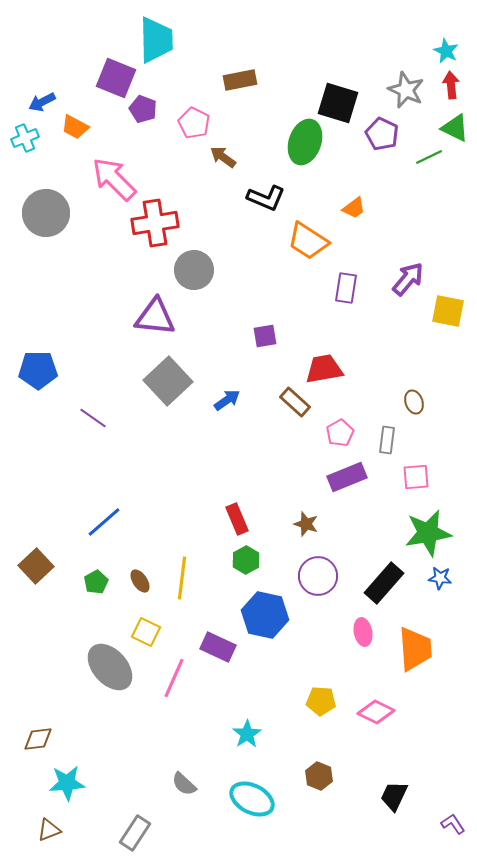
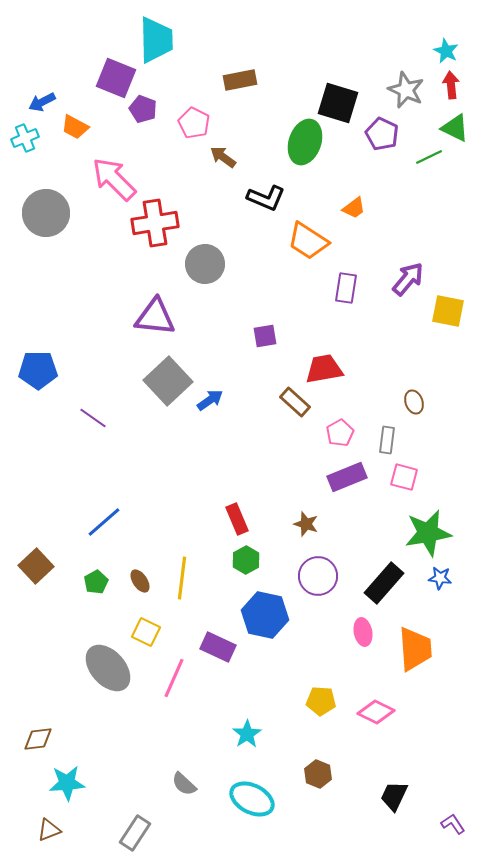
gray circle at (194, 270): moved 11 px right, 6 px up
blue arrow at (227, 400): moved 17 px left
pink square at (416, 477): moved 12 px left; rotated 20 degrees clockwise
gray ellipse at (110, 667): moved 2 px left, 1 px down
brown hexagon at (319, 776): moved 1 px left, 2 px up
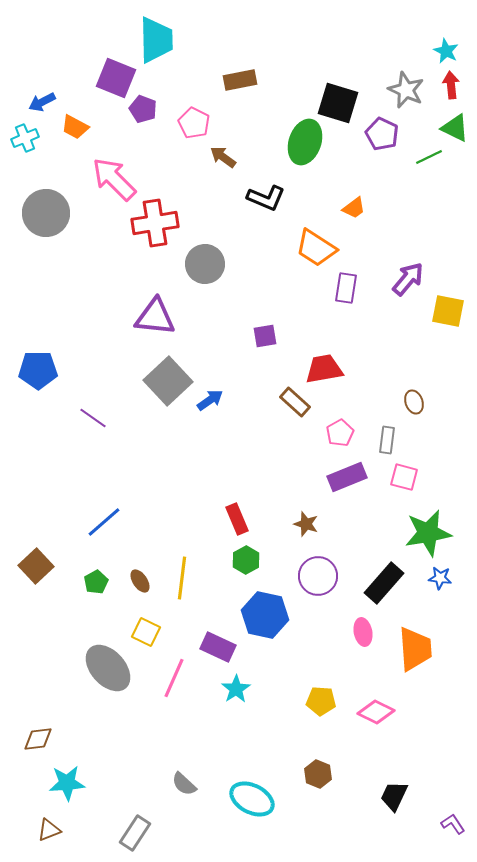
orange trapezoid at (308, 241): moved 8 px right, 7 px down
cyan star at (247, 734): moved 11 px left, 45 px up
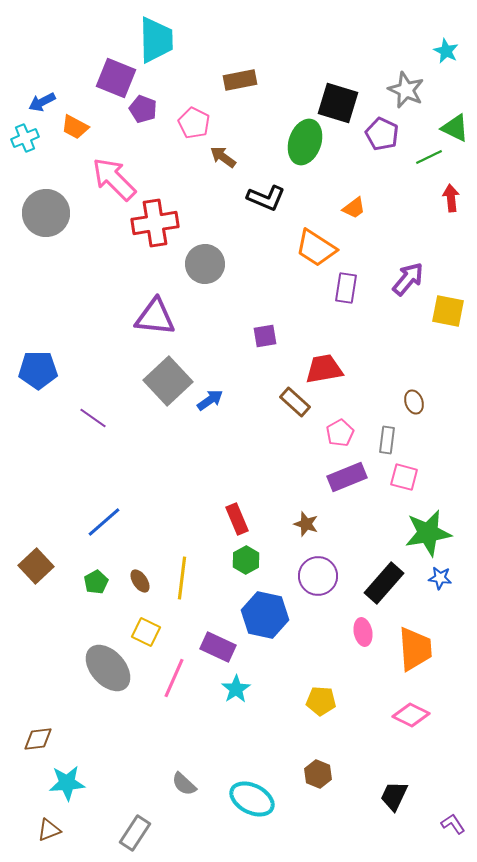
red arrow at (451, 85): moved 113 px down
pink diamond at (376, 712): moved 35 px right, 3 px down
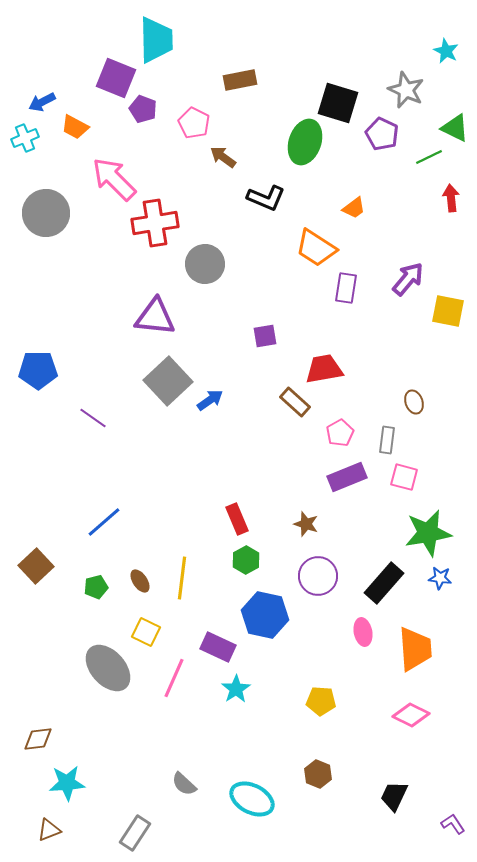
green pentagon at (96, 582): moved 5 px down; rotated 15 degrees clockwise
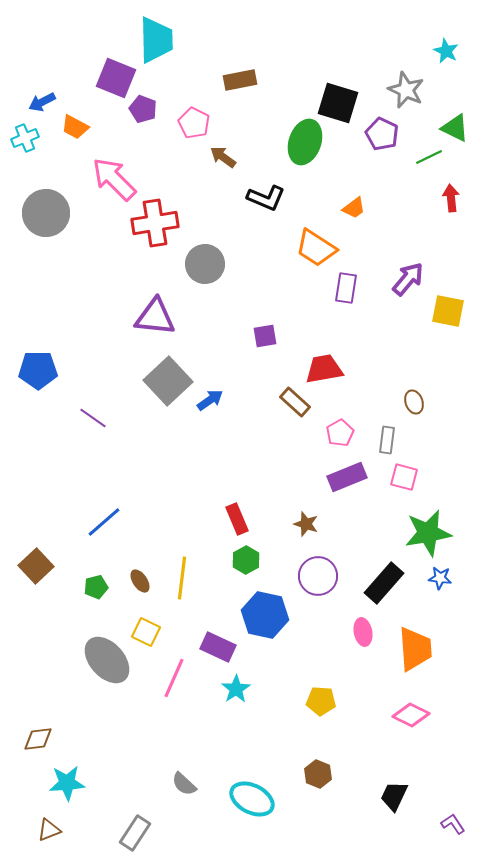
gray ellipse at (108, 668): moved 1 px left, 8 px up
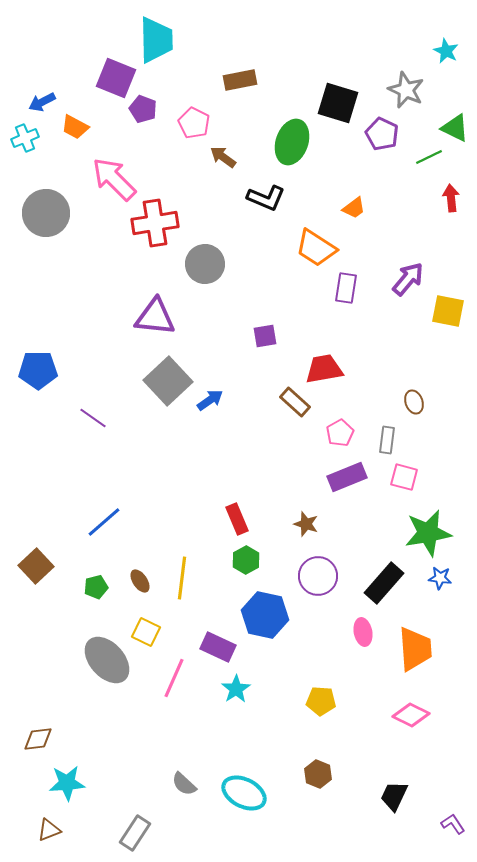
green ellipse at (305, 142): moved 13 px left
cyan ellipse at (252, 799): moved 8 px left, 6 px up
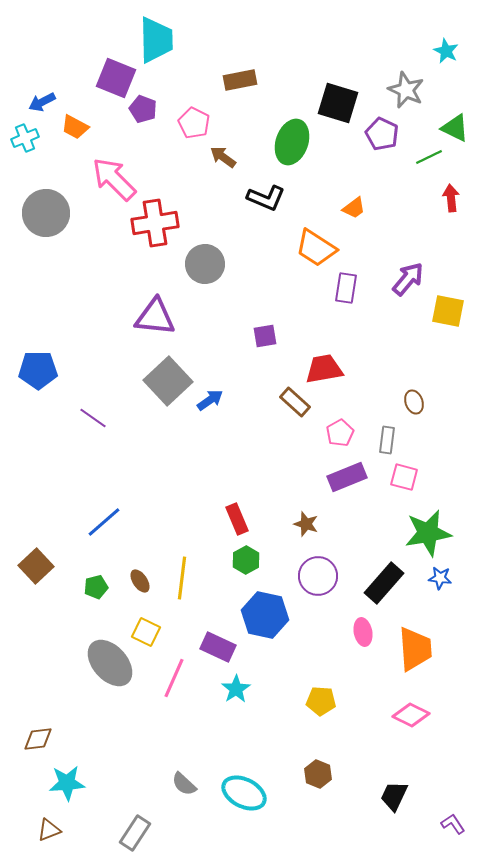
gray ellipse at (107, 660): moved 3 px right, 3 px down
